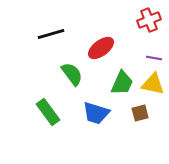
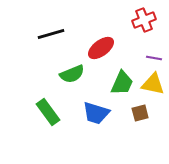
red cross: moved 5 px left
green semicircle: rotated 105 degrees clockwise
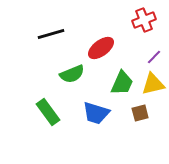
purple line: moved 1 px up; rotated 56 degrees counterclockwise
yellow triangle: rotated 25 degrees counterclockwise
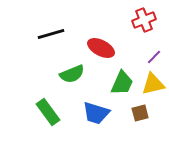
red ellipse: rotated 64 degrees clockwise
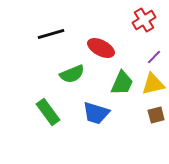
red cross: rotated 10 degrees counterclockwise
brown square: moved 16 px right, 2 px down
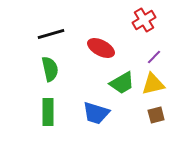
green semicircle: moved 22 px left, 5 px up; rotated 80 degrees counterclockwise
green trapezoid: rotated 36 degrees clockwise
green rectangle: rotated 36 degrees clockwise
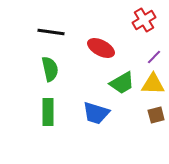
black line: moved 2 px up; rotated 24 degrees clockwise
yellow triangle: rotated 15 degrees clockwise
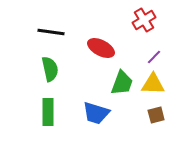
green trapezoid: rotated 40 degrees counterclockwise
